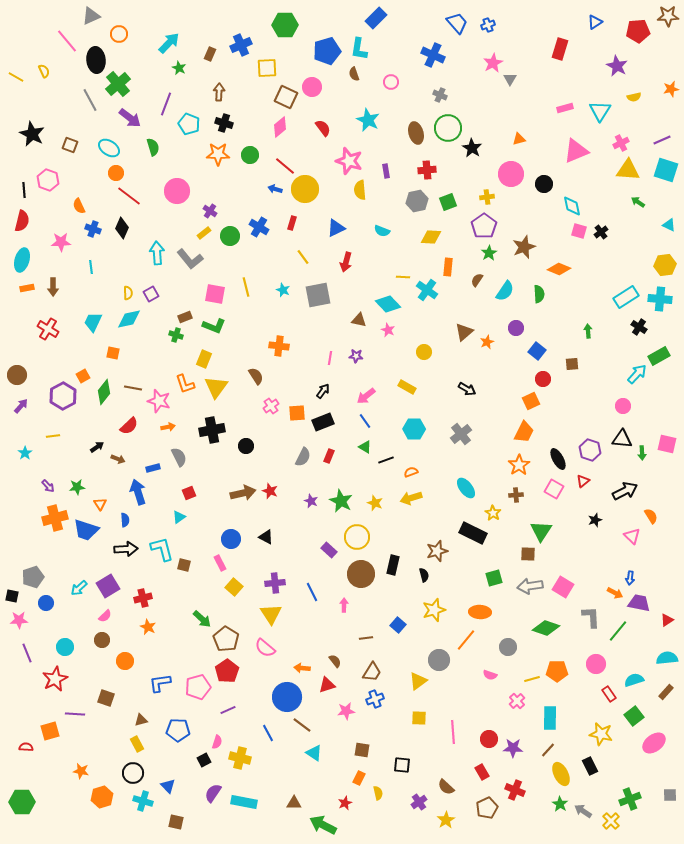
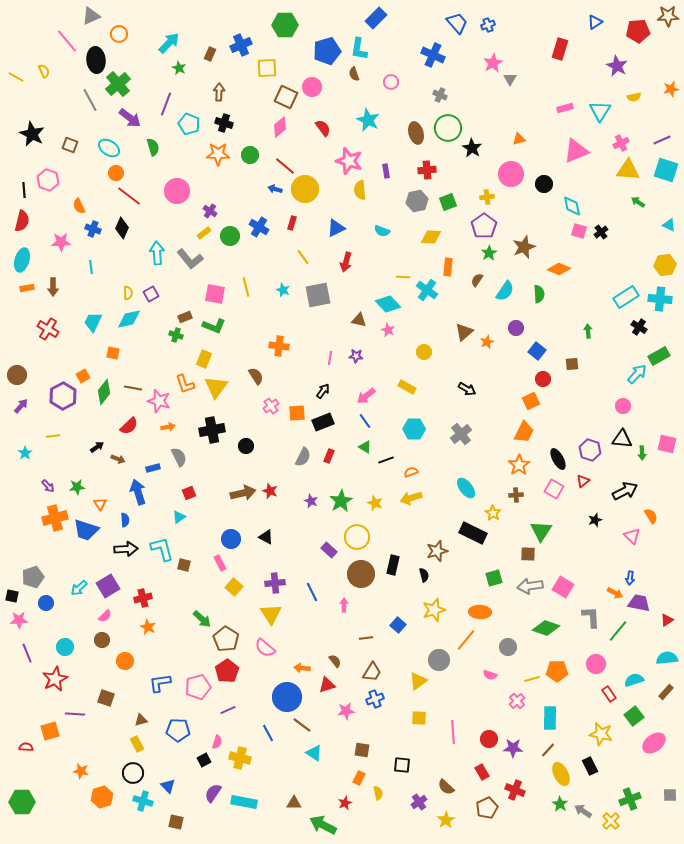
green star at (341, 501): rotated 15 degrees clockwise
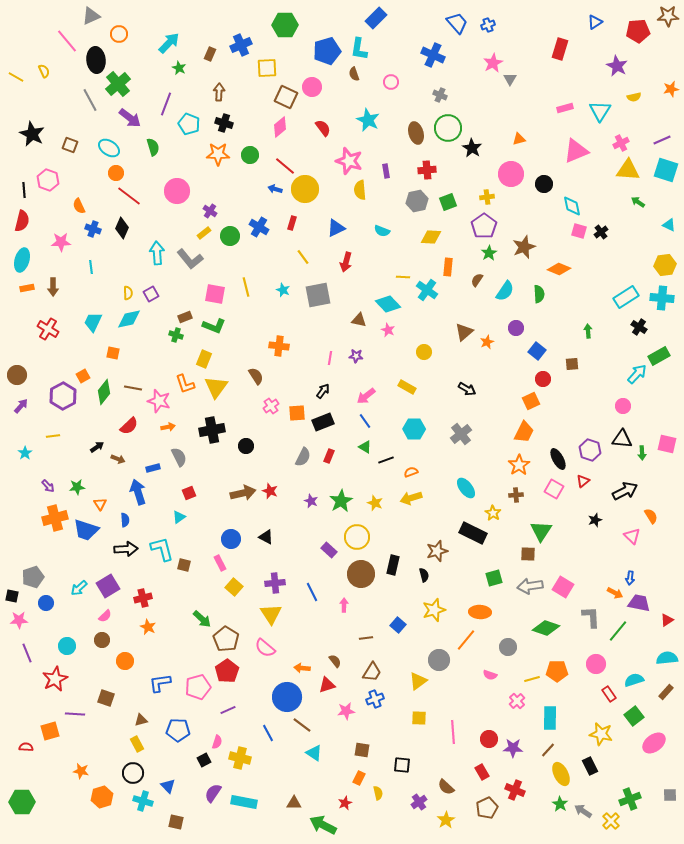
cyan cross at (660, 299): moved 2 px right, 1 px up
cyan circle at (65, 647): moved 2 px right, 1 px up
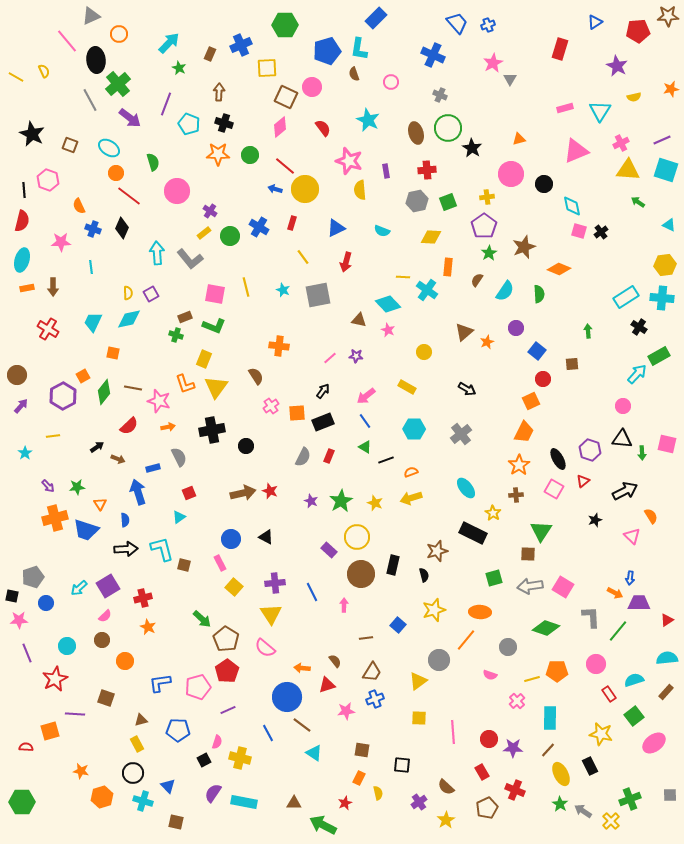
green semicircle at (153, 147): moved 15 px down
pink line at (330, 358): rotated 40 degrees clockwise
purple trapezoid at (639, 603): rotated 10 degrees counterclockwise
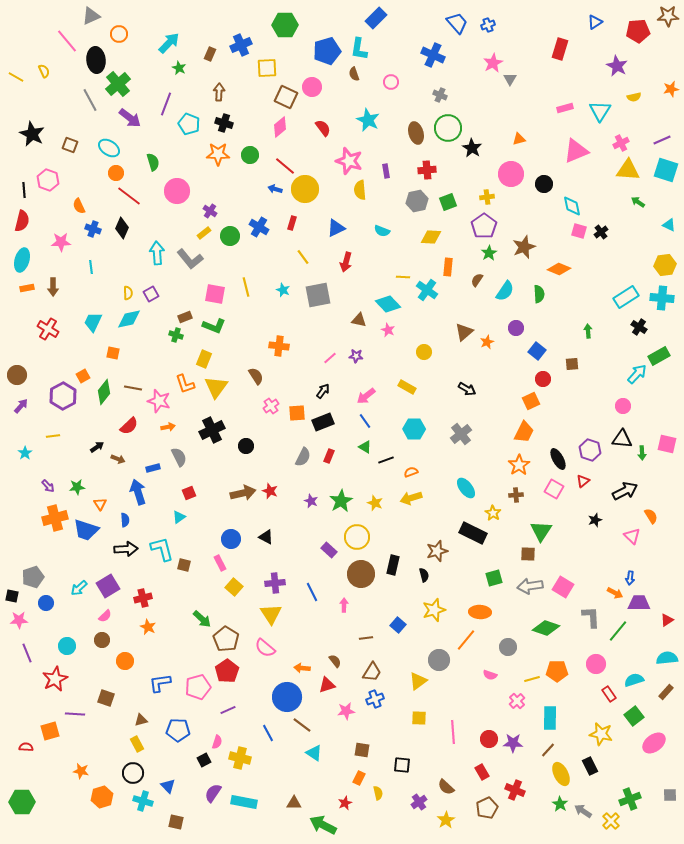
black cross at (212, 430): rotated 15 degrees counterclockwise
purple star at (513, 748): moved 5 px up
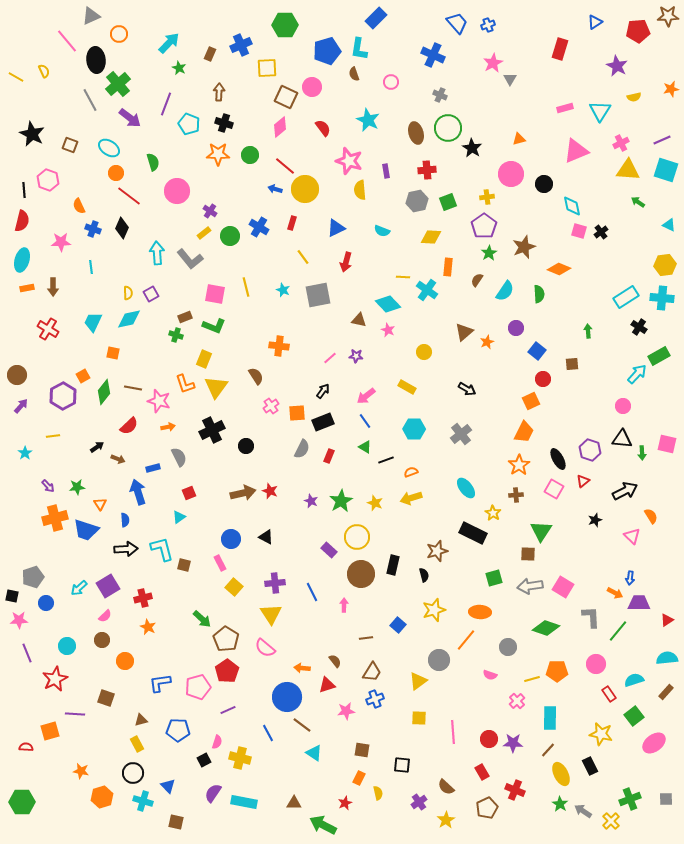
gray semicircle at (303, 457): moved 1 px left, 8 px up
gray square at (670, 795): moved 4 px left, 4 px down
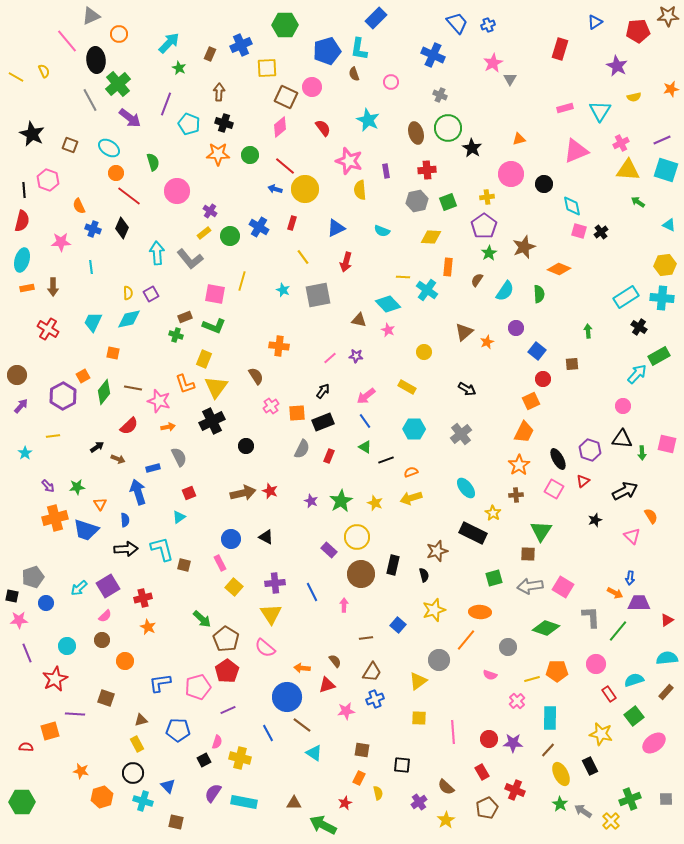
yellow line at (246, 287): moved 4 px left, 6 px up; rotated 30 degrees clockwise
black cross at (212, 430): moved 9 px up
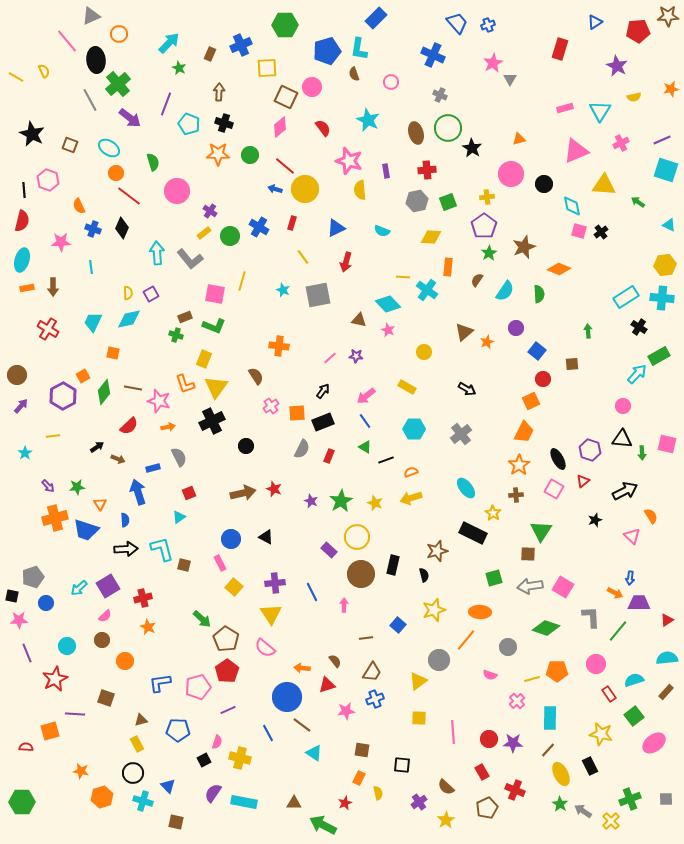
yellow triangle at (628, 170): moved 24 px left, 15 px down
red star at (270, 491): moved 4 px right, 2 px up
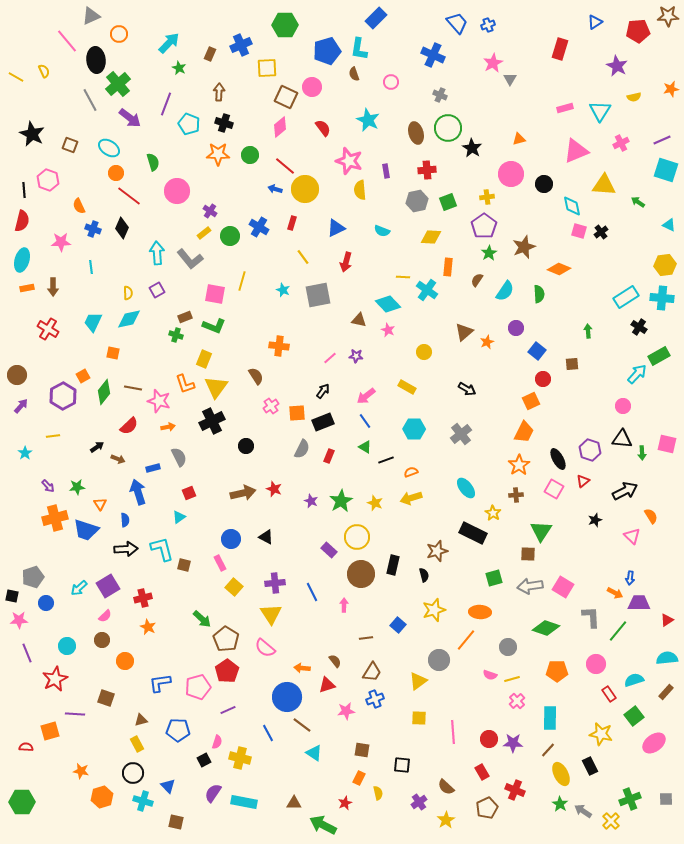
purple square at (151, 294): moved 6 px right, 4 px up
yellow line at (532, 679): moved 20 px left
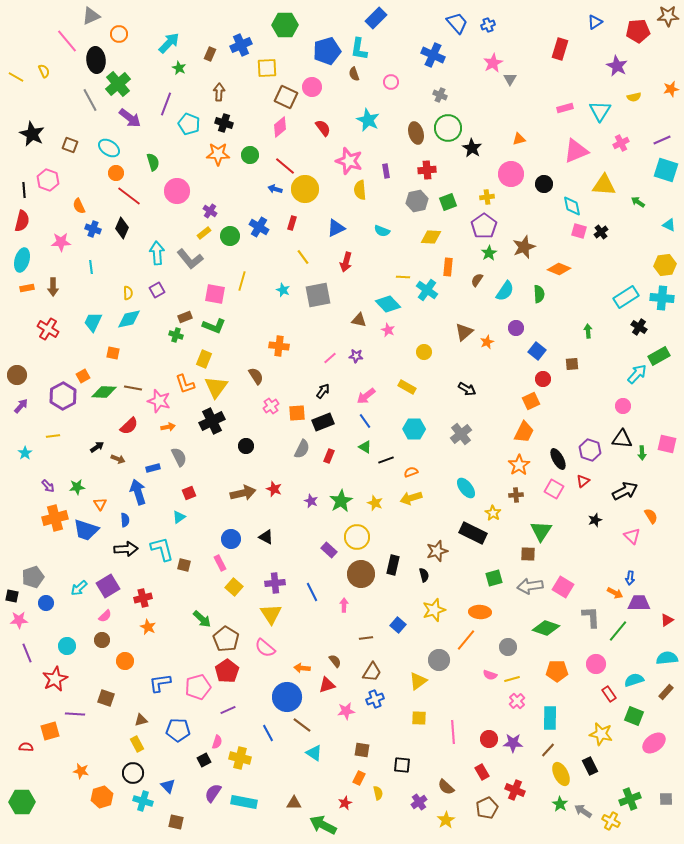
green diamond at (104, 392): rotated 55 degrees clockwise
green square at (634, 716): rotated 30 degrees counterclockwise
yellow cross at (611, 821): rotated 18 degrees counterclockwise
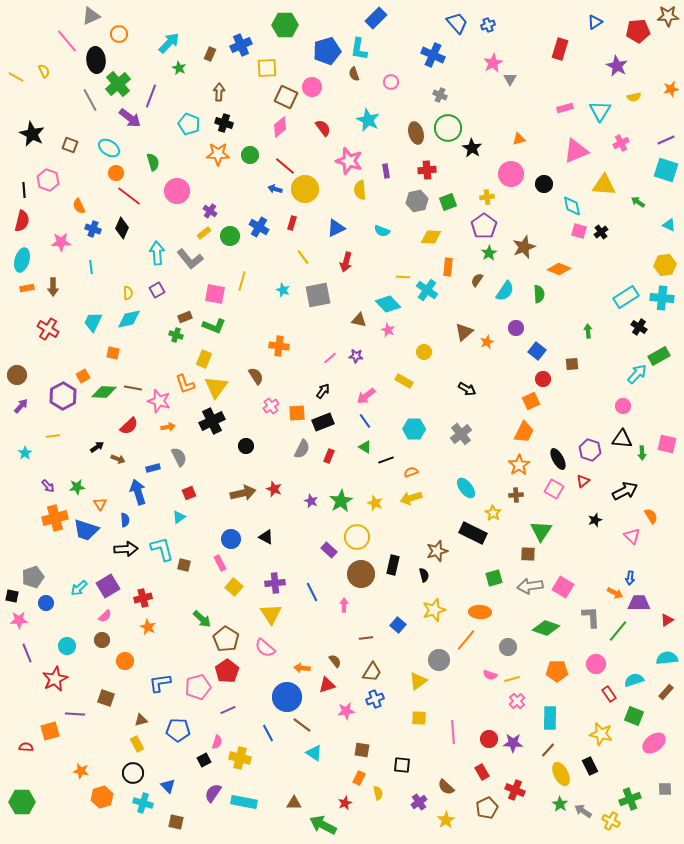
purple line at (166, 104): moved 15 px left, 8 px up
purple line at (662, 140): moved 4 px right
yellow rectangle at (407, 387): moved 3 px left, 6 px up
gray square at (666, 799): moved 1 px left, 10 px up
cyan cross at (143, 801): moved 2 px down
